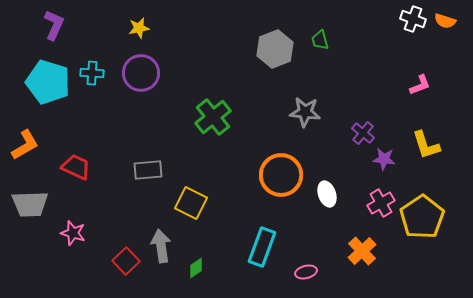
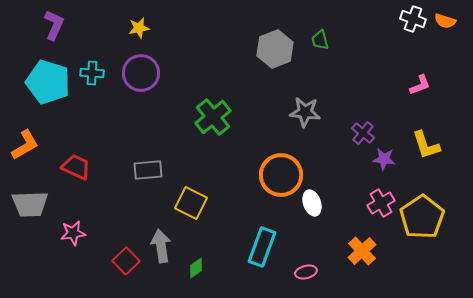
white ellipse: moved 15 px left, 9 px down
pink star: rotated 25 degrees counterclockwise
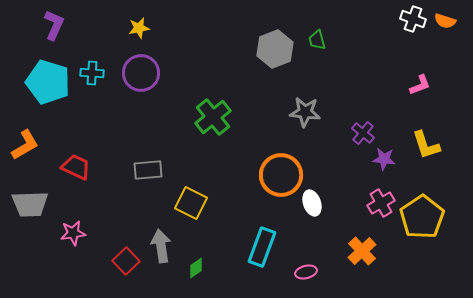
green trapezoid: moved 3 px left
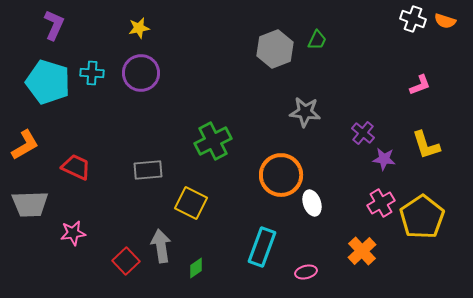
green trapezoid: rotated 140 degrees counterclockwise
green cross: moved 24 px down; rotated 12 degrees clockwise
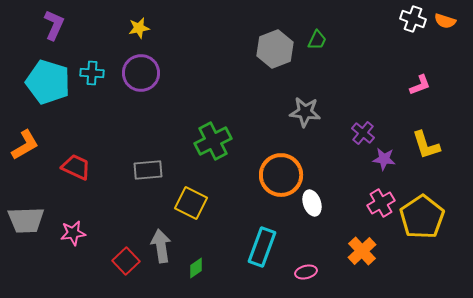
gray trapezoid: moved 4 px left, 16 px down
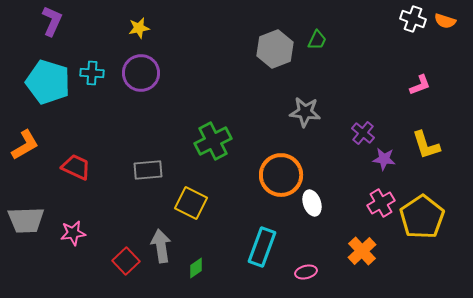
purple L-shape: moved 2 px left, 4 px up
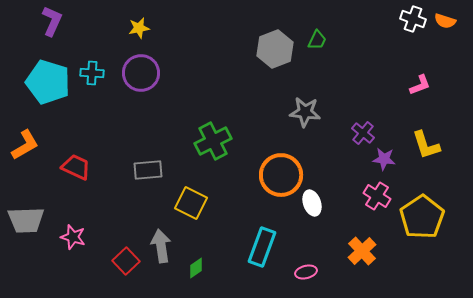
pink cross: moved 4 px left, 7 px up; rotated 28 degrees counterclockwise
pink star: moved 4 px down; rotated 25 degrees clockwise
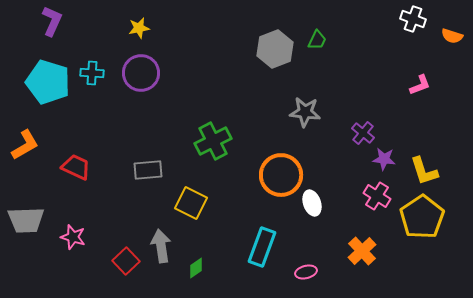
orange semicircle: moved 7 px right, 15 px down
yellow L-shape: moved 2 px left, 26 px down
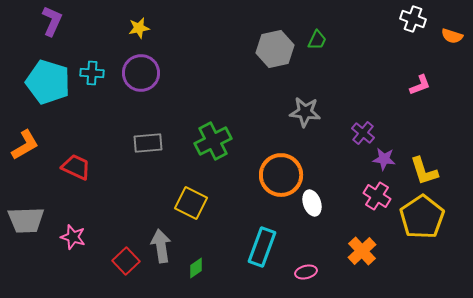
gray hexagon: rotated 9 degrees clockwise
gray rectangle: moved 27 px up
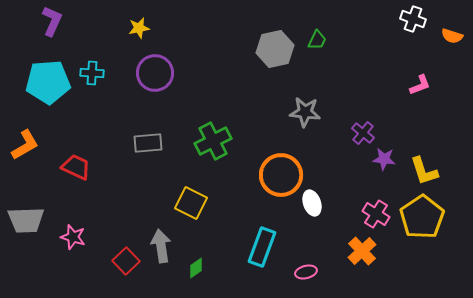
purple circle: moved 14 px right
cyan pentagon: rotated 21 degrees counterclockwise
pink cross: moved 1 px left, 18 px down
